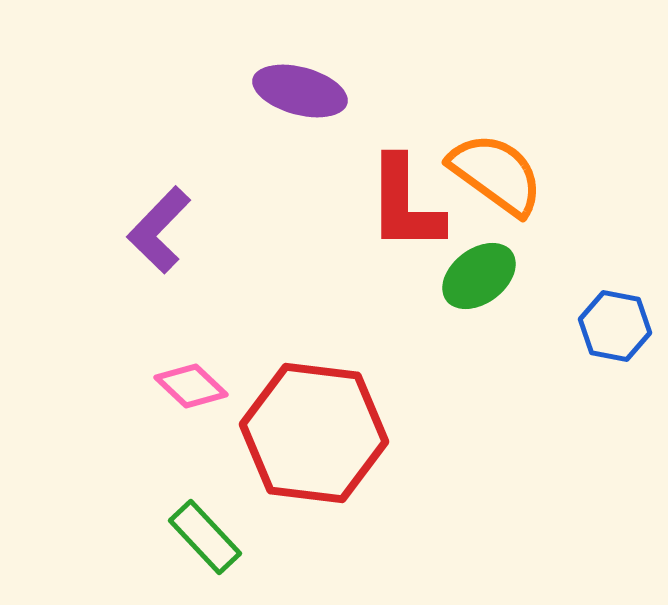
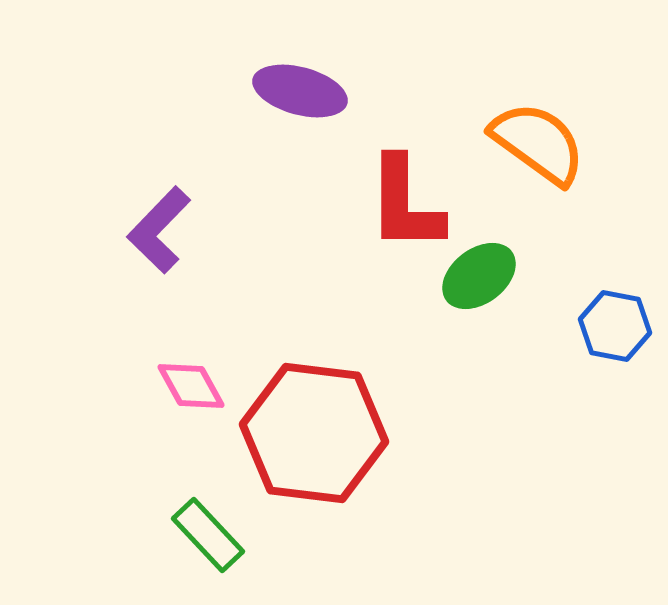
orange semicircle: moved 42 px right, 31 px up
pink diamond: rotated 18 degrees clockwise
green rectangle: moved 3 px right, 2 px up
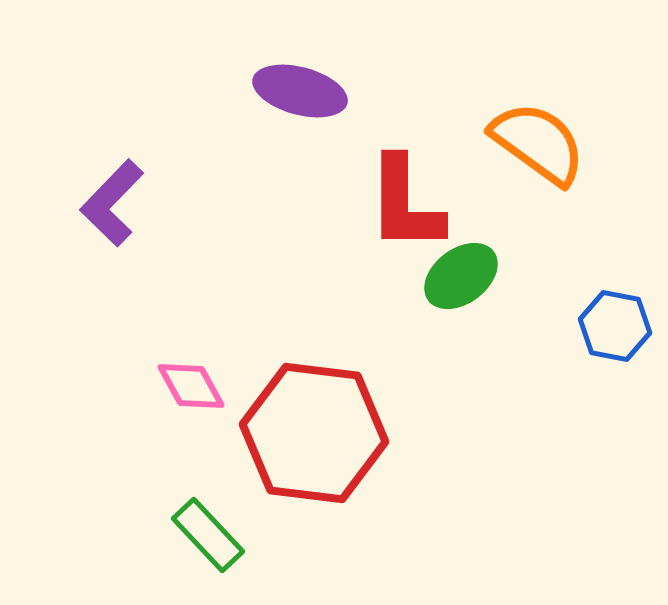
purple L-shape: moved 47 px left, 27 px up
green ellipse: moved 18 px left
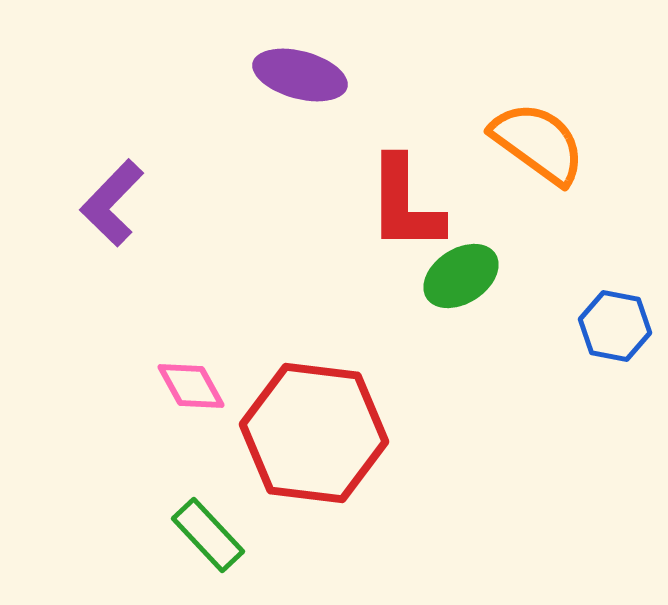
purple ellipse: moved 16 px up
green ellipse: rotated 4 degrees clockwise
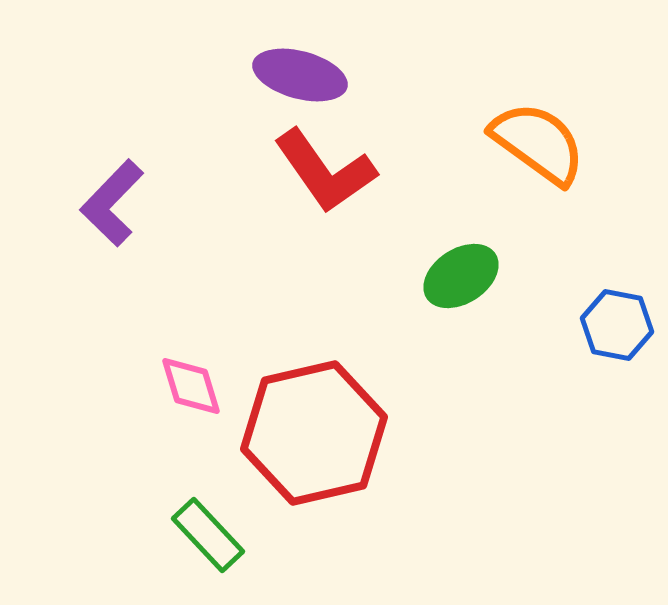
red L-shape: moved 80 px left, 33 px up; rotated 35 degrees counterclockwise
blue hexagon: moved 2 px right, 1 px up
pink diamond: rotated 12 degrees clockwise
red hexagon: rotated 20 degrees counterclockwise
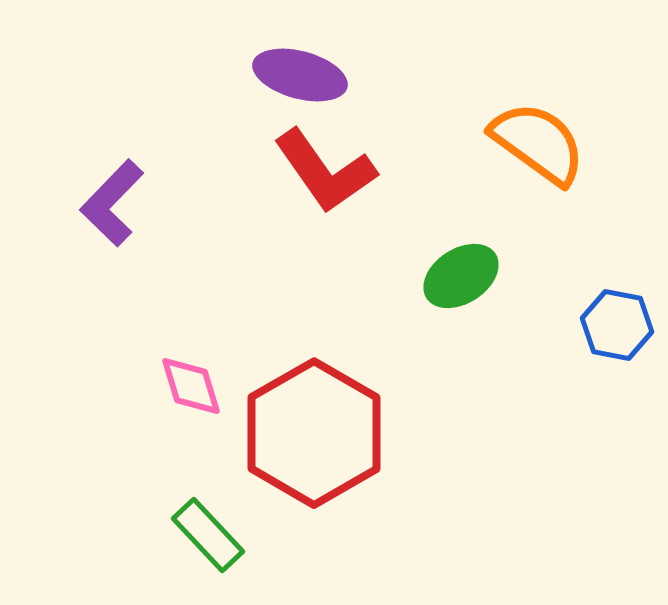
red hexagon: rotated 17 degrees counterclockwise
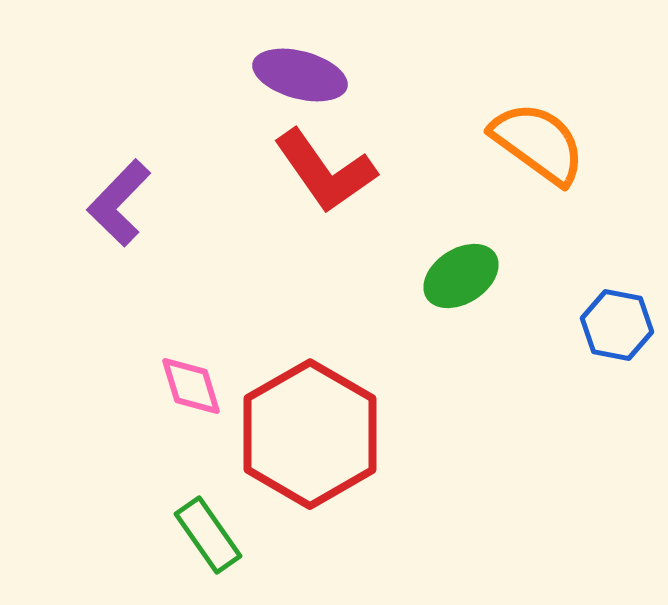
purple L-shape: moved 7 px right
red hexagon: moved 4 px left, 1 px down
green rectangle: rotated 8 degrees clockwise
